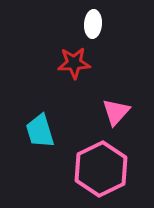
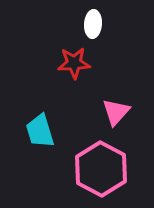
pink hexagon: rotated 6 degrees counterclockwise
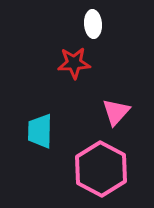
white ellipse: rotated 8 degrees counterclockwise
cyan trapezoid: rotated 18 degrees clockwise
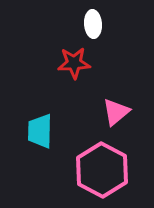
pink triangle: rotated 8 degrees clockwise
pink hexagon: moved 1 px right, 1 px down
